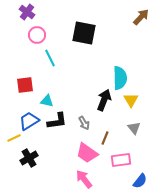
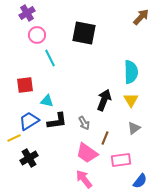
purple cross: moved 1 px down; rotated 21 degrees clockwise
cyan semicircle: moved 11 px right, 6 px up
gray triangle: rotated 32 degrees clockwise
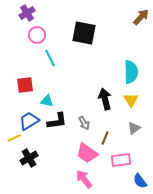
black arrow: moved 1 px right, 1 px up; rotated 35 degrees counterclockwise
blue semicircle: rotated 105 degrees clockwise
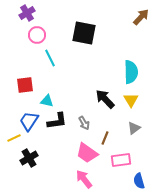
black arrow: rotated 30 degrees counterclockwise
blue trapezoid: rotated 25 degrees counterclockwise
blue semicircle: moved 1 px left; rotated 21 degrees clockwise
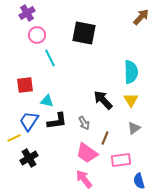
black arrow: moved 2 px left, 1 px down
